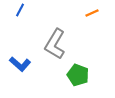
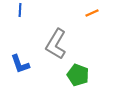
blue line: rotated 24 degrees counterclockwise
gray L-shape: moved 1 px right
blue L-shape: rotated 30 degrees clockwise
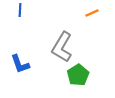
gray L-shape: moved 6 px right, 3 px down
green pentagon: rotated 20 degrees clockwise
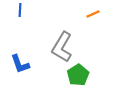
orange line: moved 1 px right, 1 px down
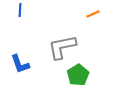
gray L-shape: rotated 48 degrees clockwise
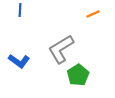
gray L-shape: moved 1 px left, 2 px down; rotated 20 degrees counterclockwise
blue L-shape: moved 1 px left, 3 px up; rotated 35 degrees counterclockwise
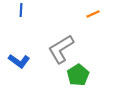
blue line: moved 1 px right
